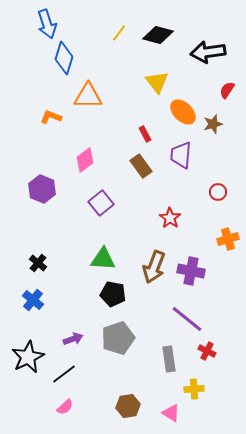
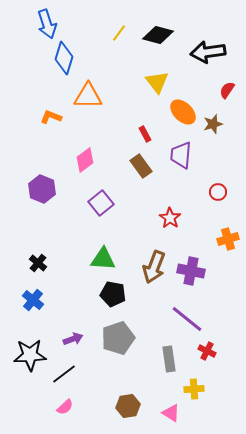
black star: moved 2 px right, 2 px up; rotated 24 degrees clockwise
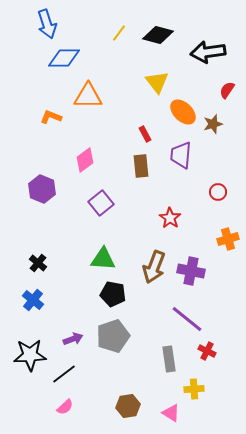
blue diamond: rotated 72 degrees clockwise
brown rectangle: rotated 30 degrees clockwise
gray pentagon: moved 5 px left, 2 px up
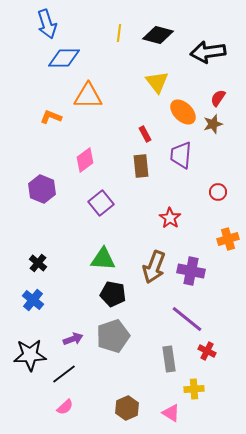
yellow line: rotated 30 degrees counterclockwise
red semicircle: moved 9 px left, 8 px down
brown hexagon: moved 1 px left, 2 px down; rotated 15 degrees counterclockwise
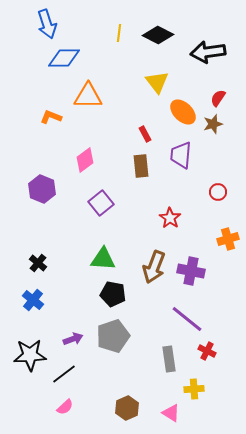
black diamond: rotated 12 degrees clockwise
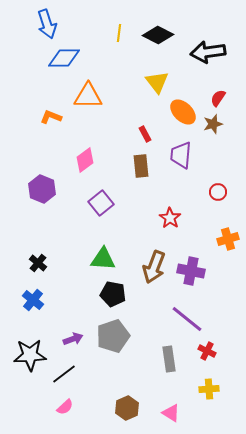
yellow cross: moved 15 px right
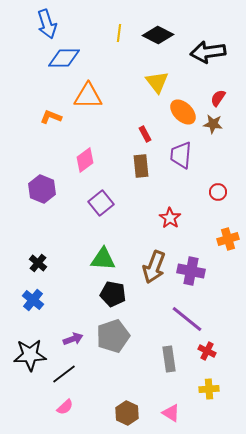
brown star: rotated 24 degrees clockwise
brown hexagon: moved 5 px down; rotated 10 degrees counterclockwise
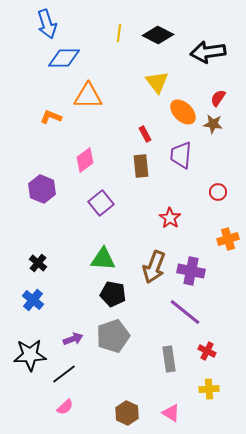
purple line: moved 2 px left, 7 px up
